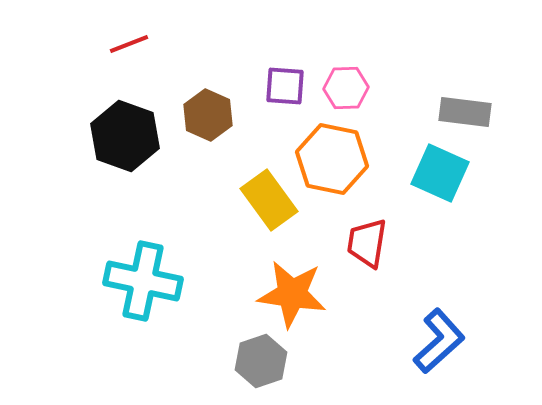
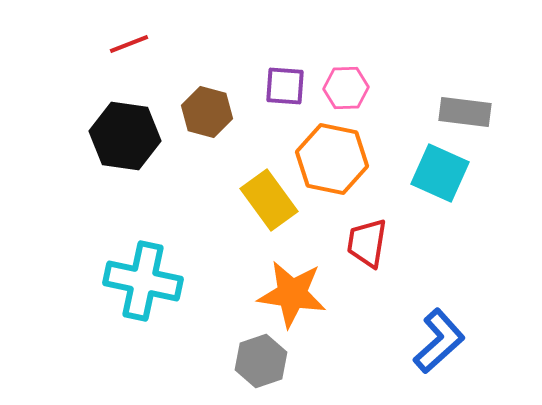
brown hexagon: moved 1 px left, 3 px up; rotated 9 degrees counterclockwise
black hexagon: rotated 12 degrees counterclockwise
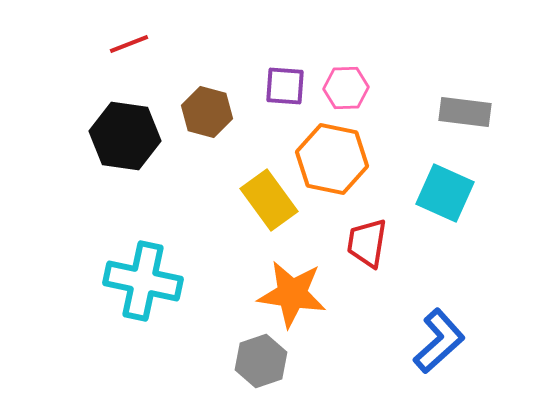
cyan square: moved 5 px right, 20 px down
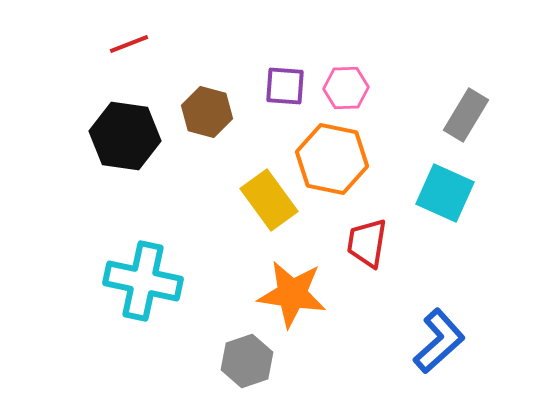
gray rectangle: moved 1 px right, 3 px down; rotated 66 degrees counterclockwise
gray hexagon: moved 14 px left
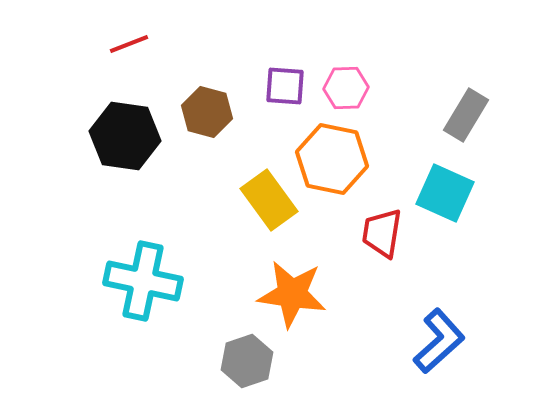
red trapezoid: moved 15 px right, 10 px up
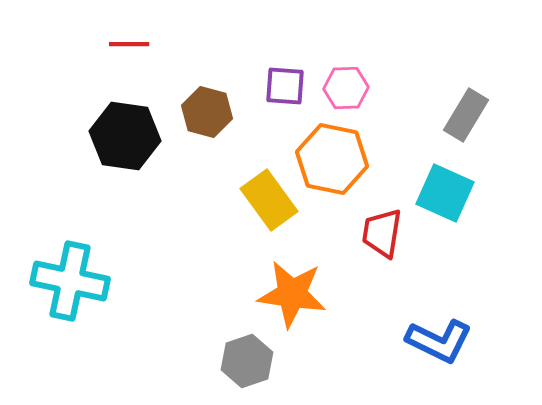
red line: rotated 21 degrees clockwise
cyan cross: moved 73 px left
blue L-shape: rotated 68 degrees clockwise
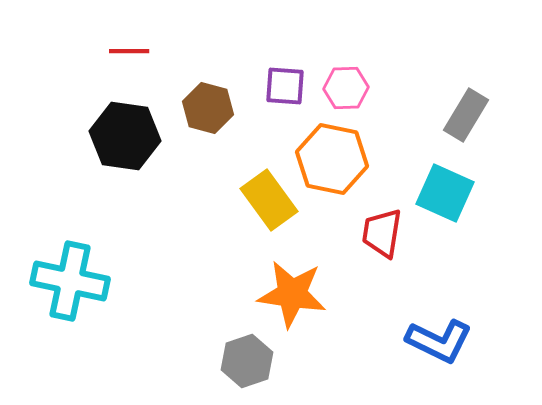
red line: moved 7 px down
brown hexagon: moved 1 px right, 4 px up
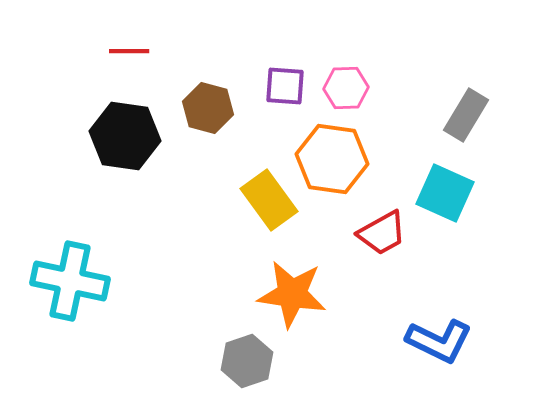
orange hexagon: rotated 4 degrees counterclockwise
red trapezoid: rotated 128 degrees counterclockwise
